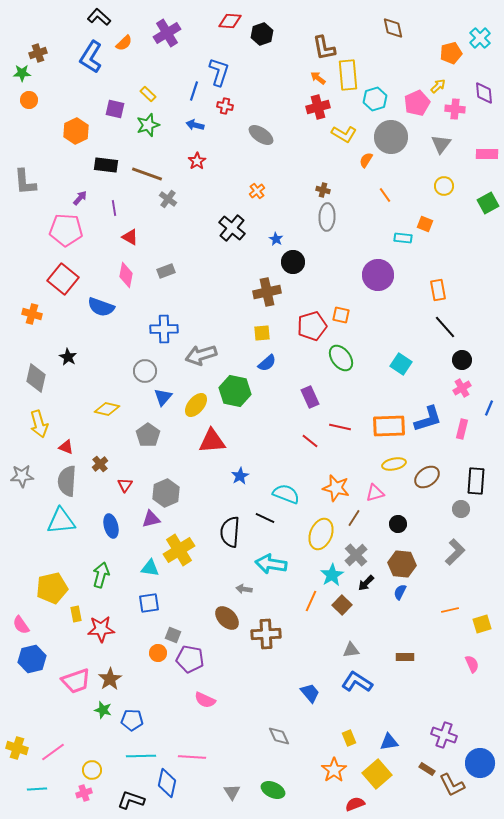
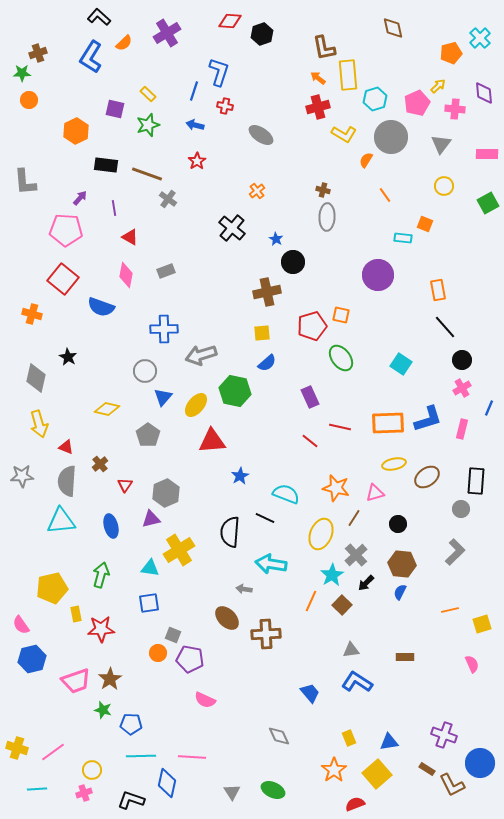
orange rectangle at (389, 426): moved 1 px left, 3 px up
blue pentagon at (132, 720): moved 1 px left, 4 px down
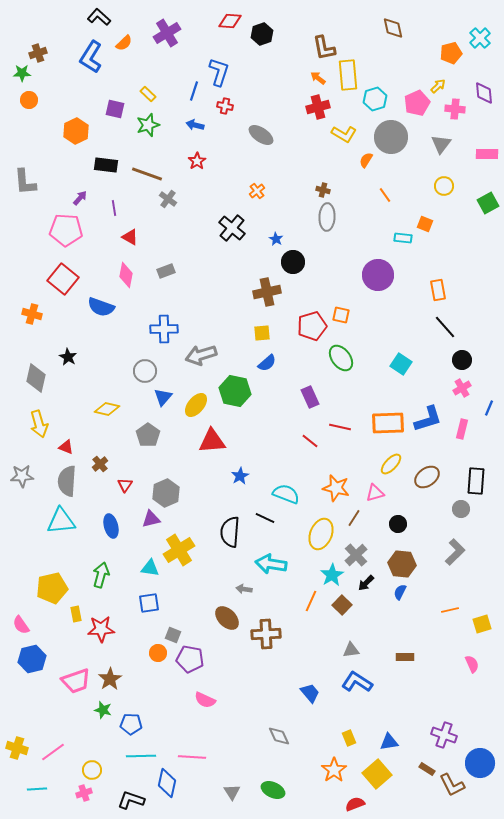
yellow ellipse at (394, 464): moved 3 px left; rotated 35 degrees counterclockwise
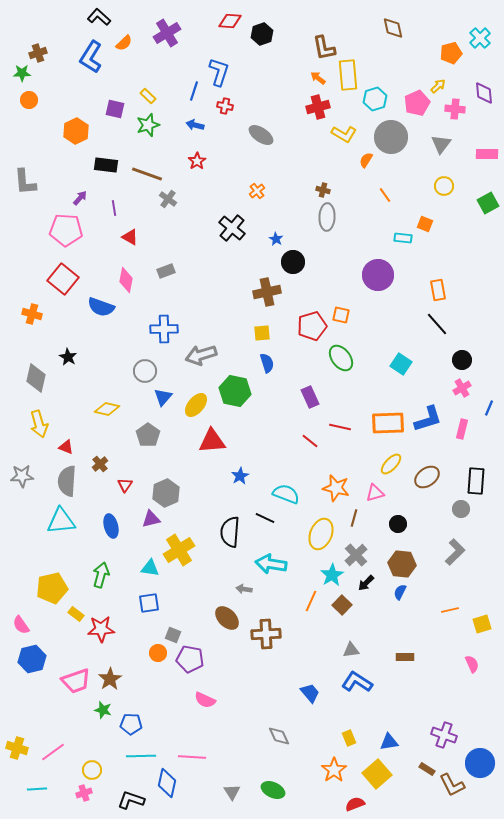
yellow rectangle at (148, 94): moved 2 px down
pink diamond at (126, 275): moved 5 px down
black line at (445, 327): moved 8 px left, 3 px up
blue semicircle at (267, 363): rotated 66 degrees counterclockwise
brown line at (354, 518): rotated 18 degrees counterclockwise
yellow rectangle at (76, 614): rotated 42 degrees counterclockwise
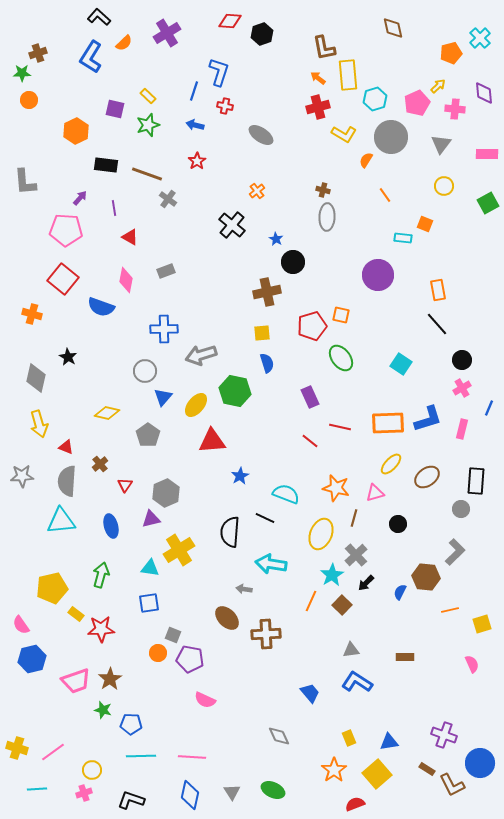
black cross at (232, 228): moved 3 px up
yellow diamond at (107, 409): moved 4 px down
brown hexagon at (402, 564): moved 24 px right, 13 px down
blue diamond at (167, 783): moved 23 px right, 12 px down
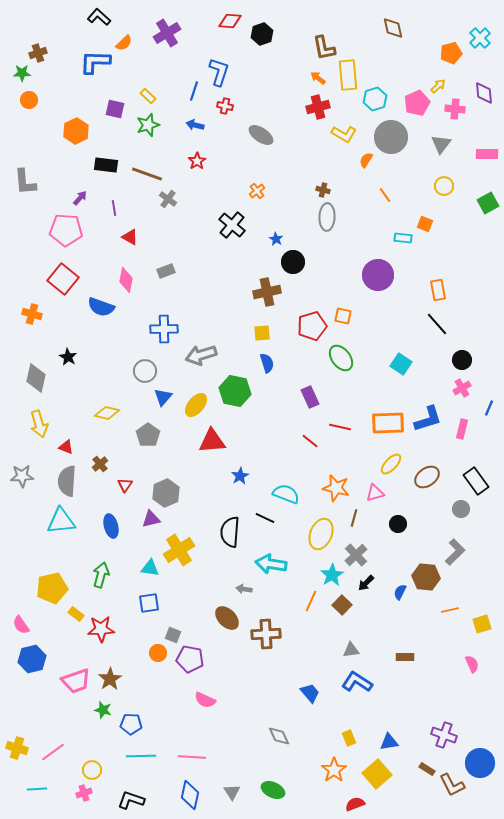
blue L-shape at (91, 57): moved 4 px right, 5 px down; rotated 60 degrees clockwise
orange square at (341, 315): moved 2 px right, 1 px down
black rectangle at (476, 481): rotated 40 degrees counterclockwise
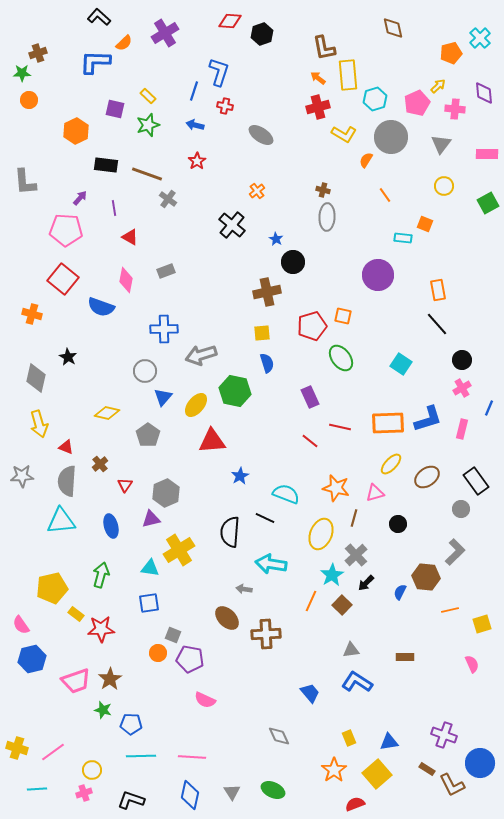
purple cross at (167, 33): moved 2 px left
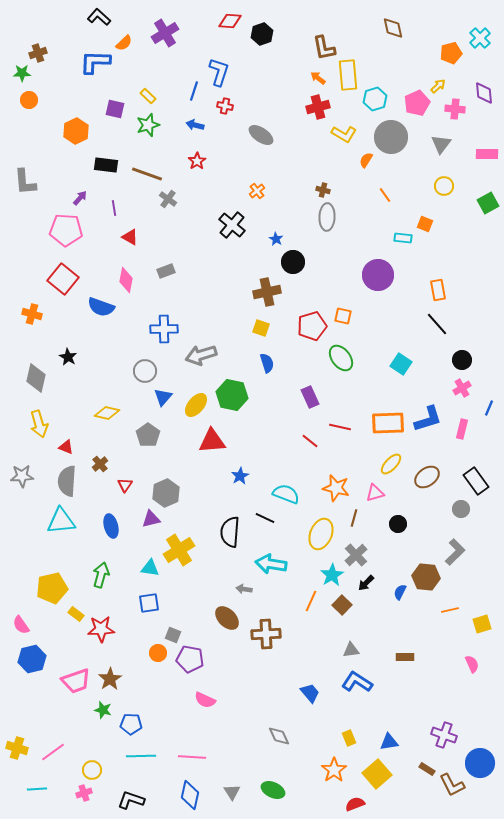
yellow square at (262, 333): moved 1 px left, 5 px up; rotated 24 degrees clockwise
green hexagon at (235, 391): moved 3 px left, 4 px down
